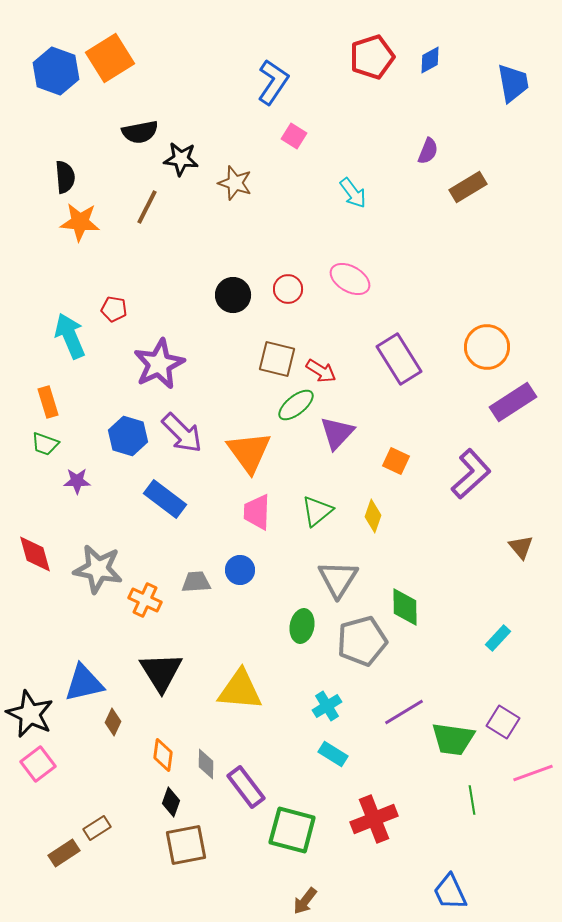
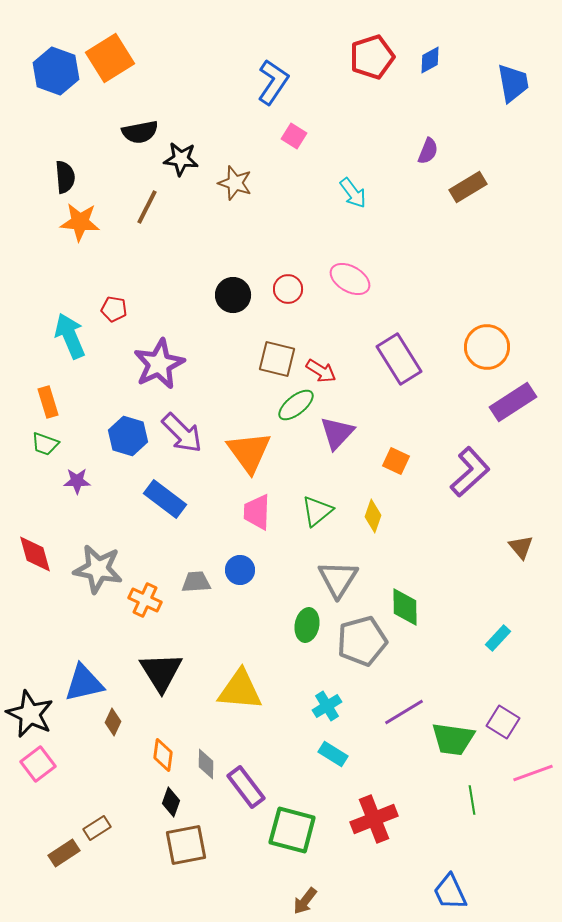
purple L-shape at (471, 474): moved 1 px left, 2 px up
green ellipse at (302, 626): moved 5 px right, 1 px up
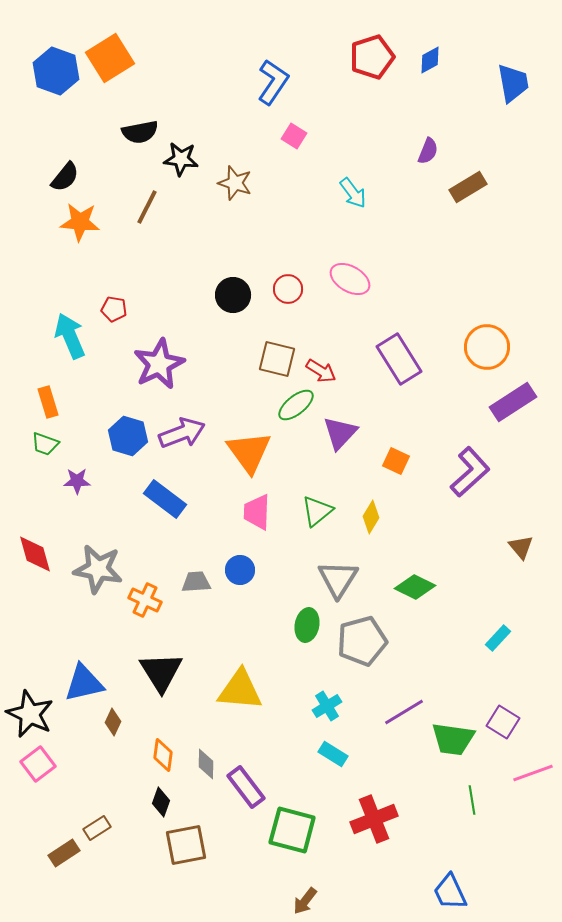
black semicircle at (65, 177): rotated 44 degrees clockwise
purple arrow at (182, 433): rotated 66 degrees counterclockwise
purple triangle at (337, 433): moved 3 px right
yellow diamond at (373, 516): moved 2 px left, 1 px down; rotated 12 degrees clockwise
green diamond at (405, 607): moved 10 px right, 20 px up; rotated 63 degrees counterclockwise
black diamond at (171, 802): moved 10 px left
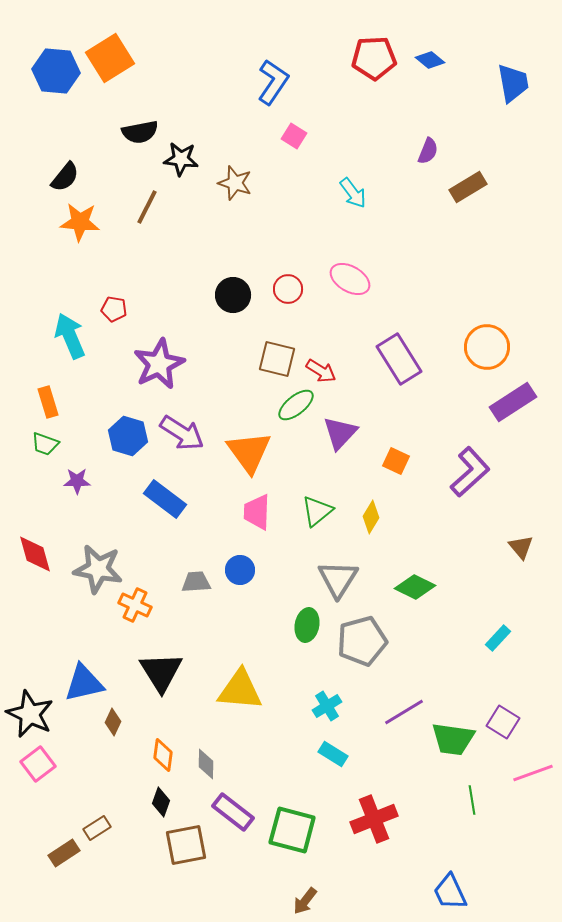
red pentagon at (372, 57): moved 2 px right, 1 px down; rotated 15 degrees clockwise
blue diamond at (430, 60): rotated 68 degrees clockwise
blue hexagon at (56, 71): rotated 15 degrees counterclockwise
purple arrow at (182, 433): rotated 54 degrees clockwise
orange cross at (145, 600): moved 10 px left, 5 px down
purple rectangle at (246, 787): moved 13 px left, 25 px down; rotated 15 degrees counterclockwise
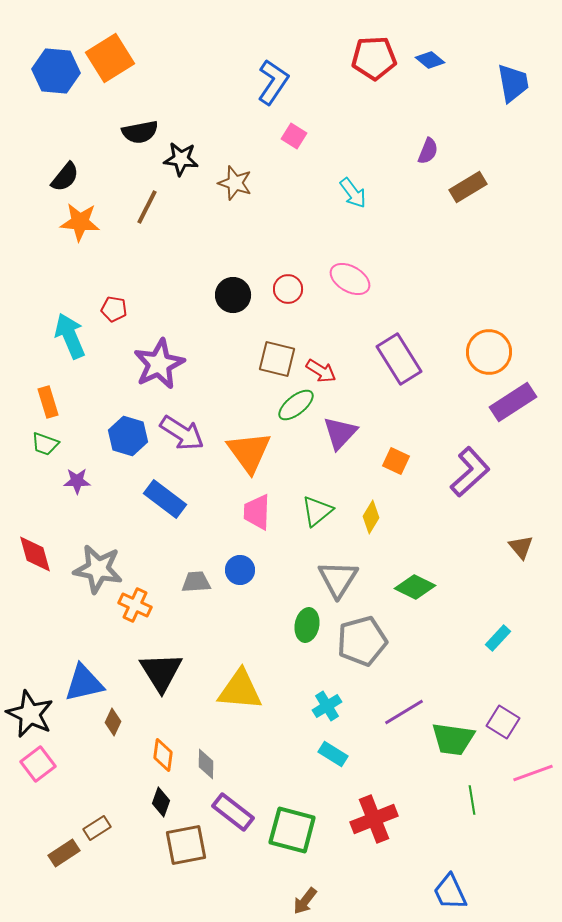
orange circle at (487, 347): moved 2 px right, 5 px down
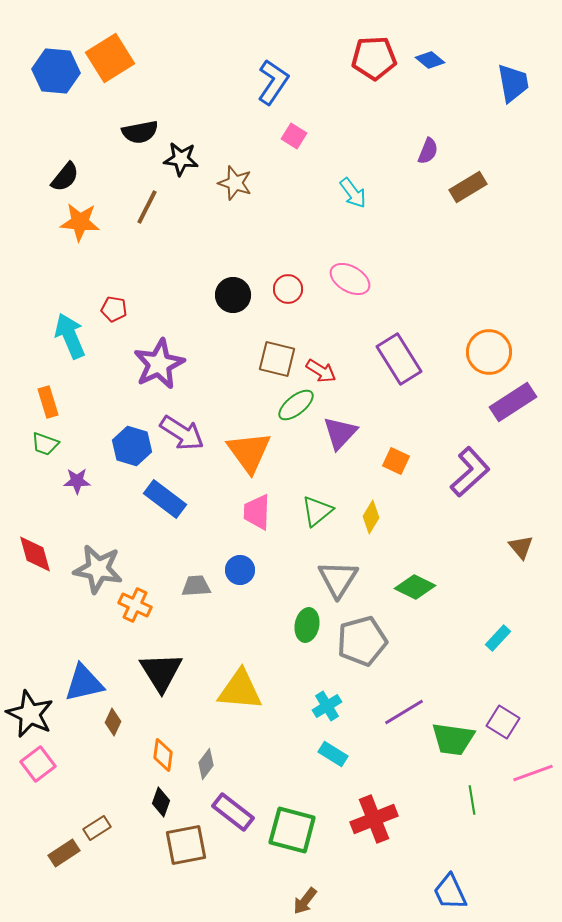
blue hexagon at (128, 436): moved 4 px right, 10 px down
gray trapezoid at (196, 582): moved 4 px down
gray diamond at (206, 764): rotated 36 degrees clockwise
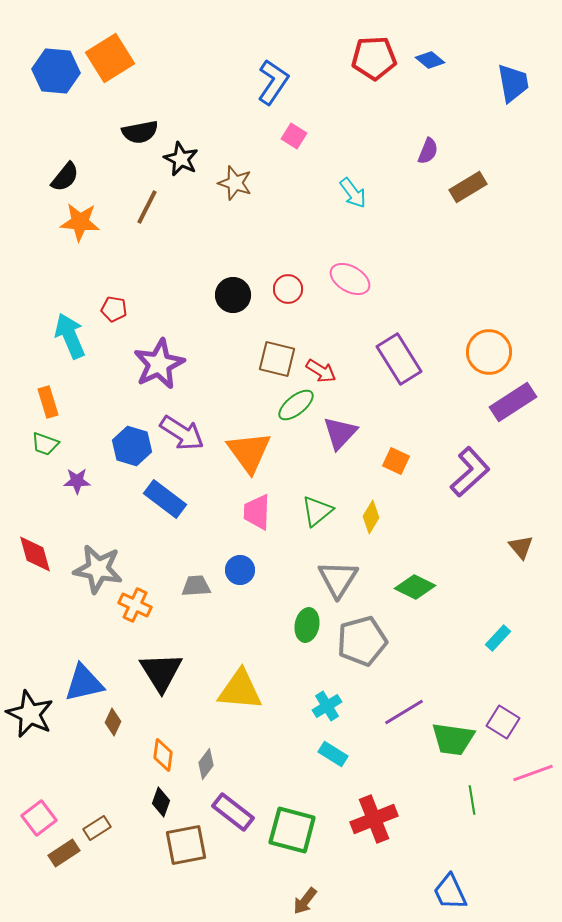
black star at (181, 159): rotated 20 degrees clockwise
pink square at (38, 764): moved 1 px right, 54 px down
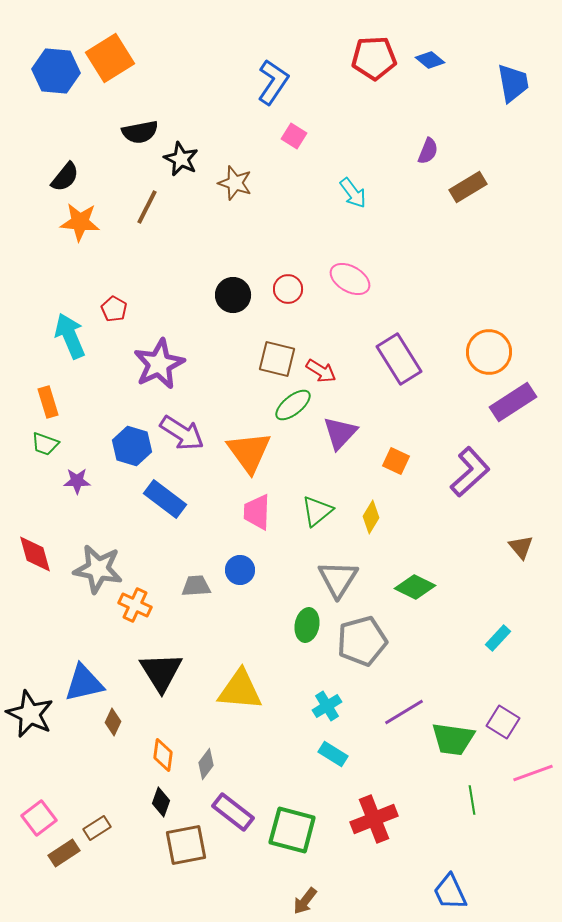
red pentagon at (114, 309): rotated 20 degrees clockwise
green ellipse at (296, 405): moved 3 px left
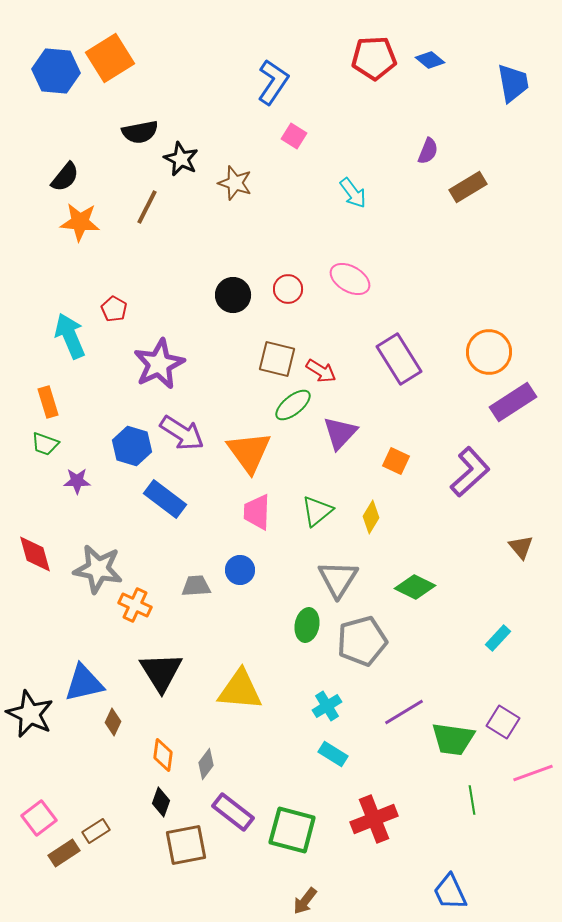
brown rectangle at (97, 828): moved 1 px left, 3 px down
